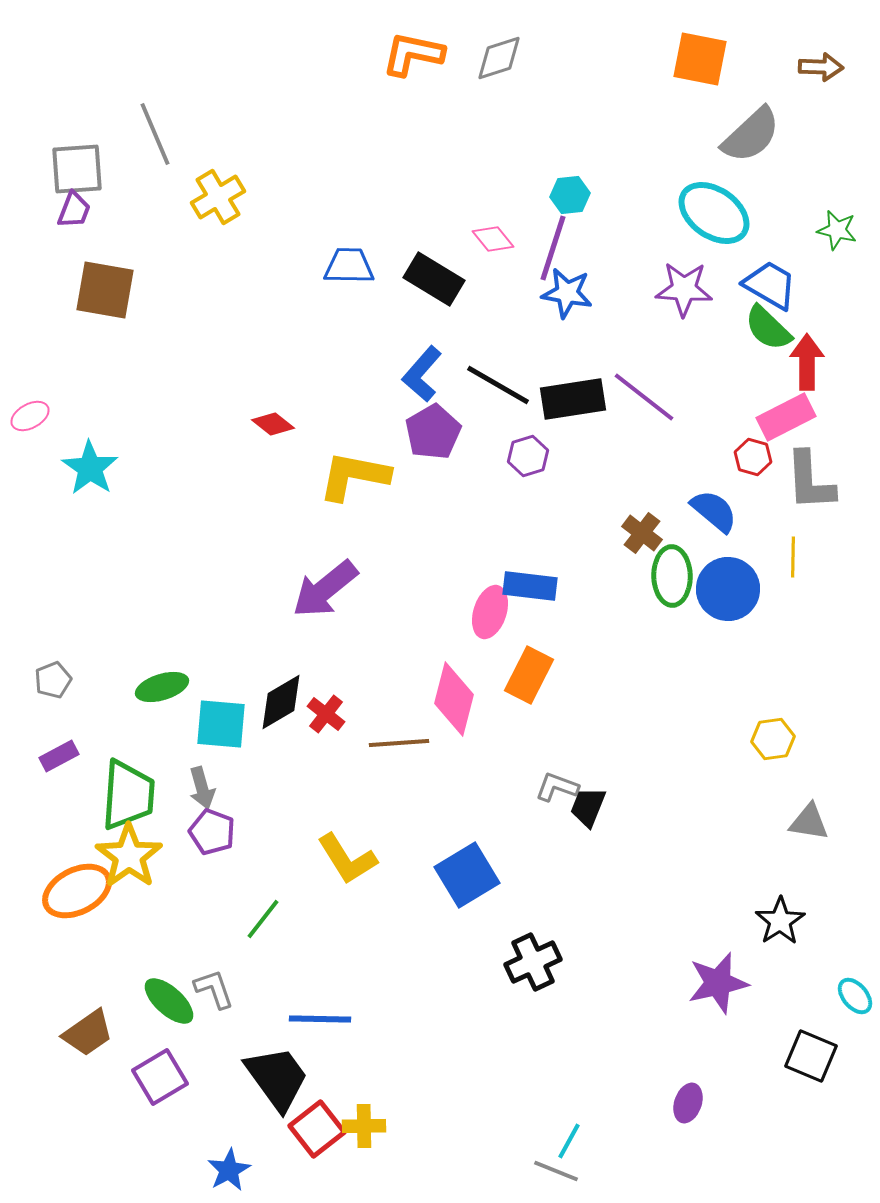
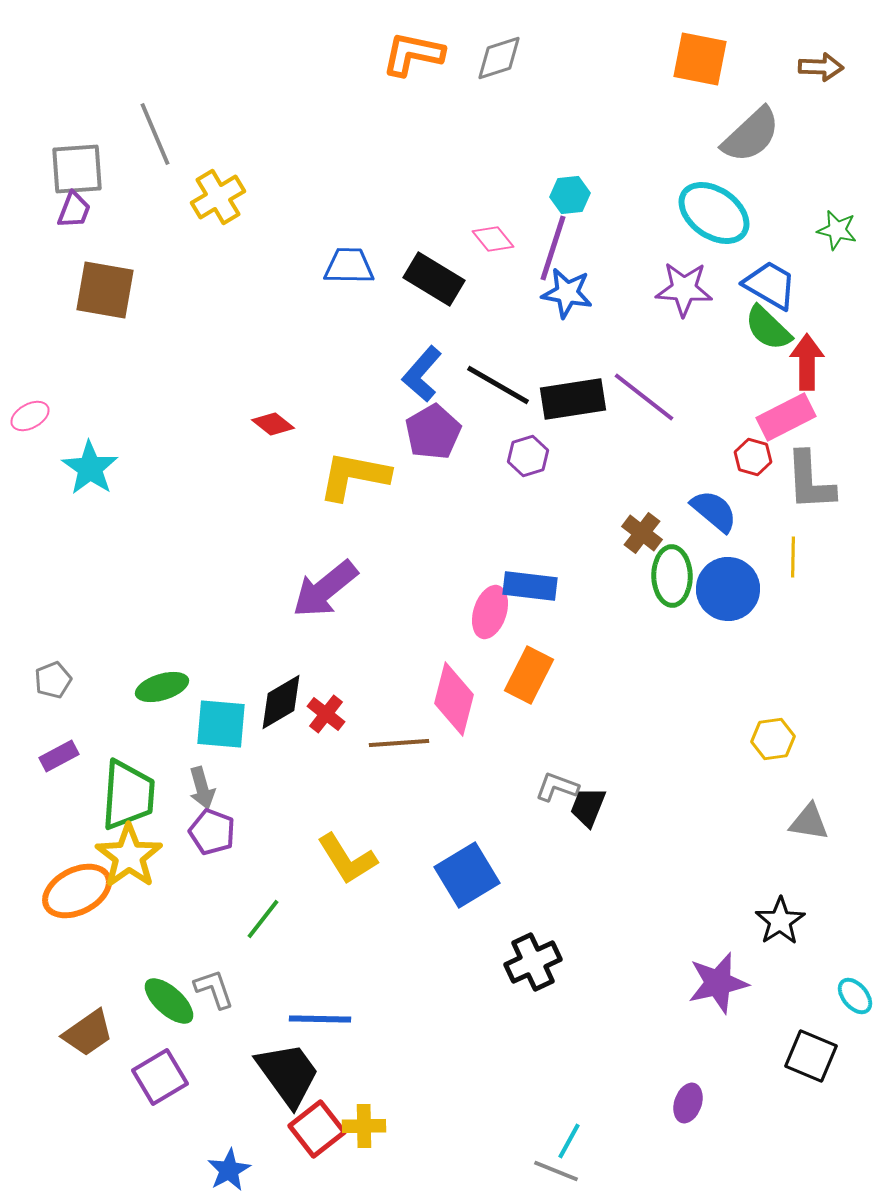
black trapezoid at (277, 1078): moved 11 px right, 4 px up
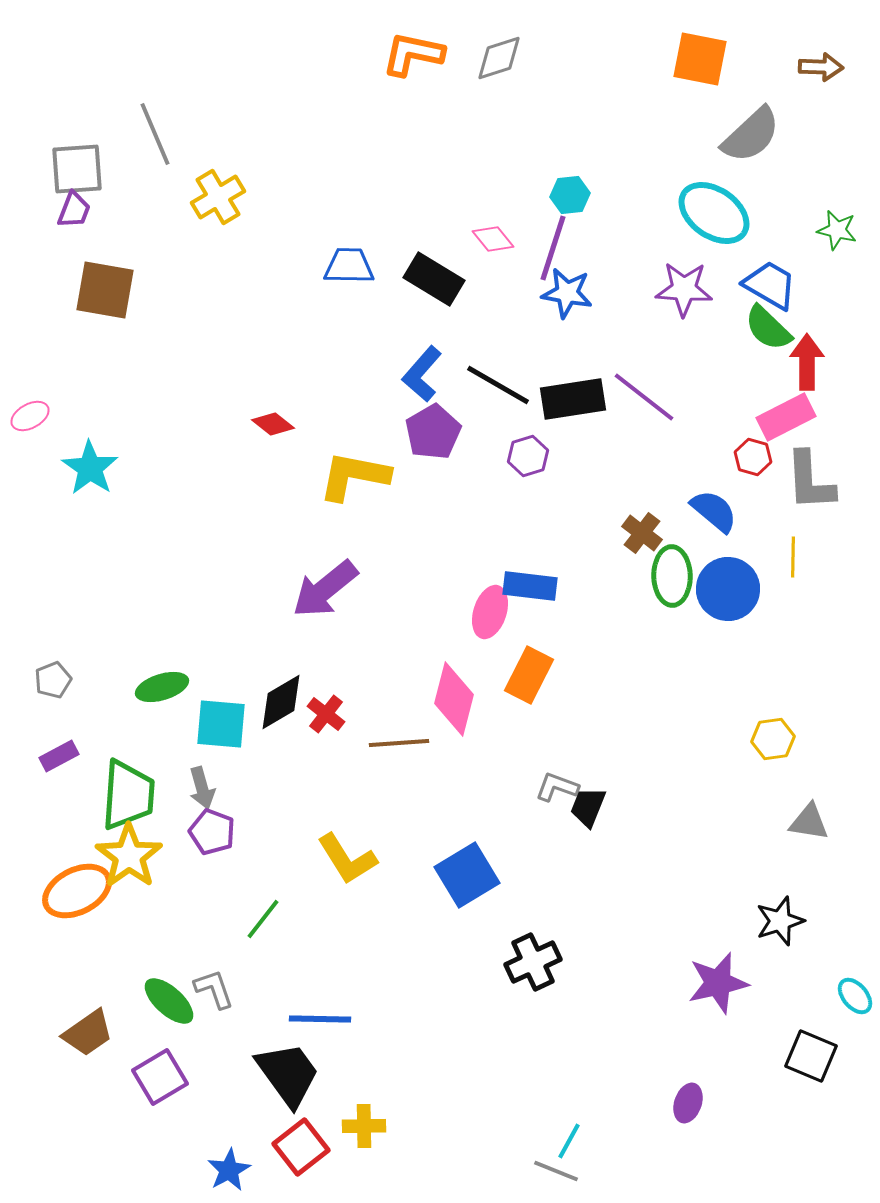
black star at (780, 921): rotated 15 degrees clockwise
red square at (317, 1129): moved 16 px left, 18 px down
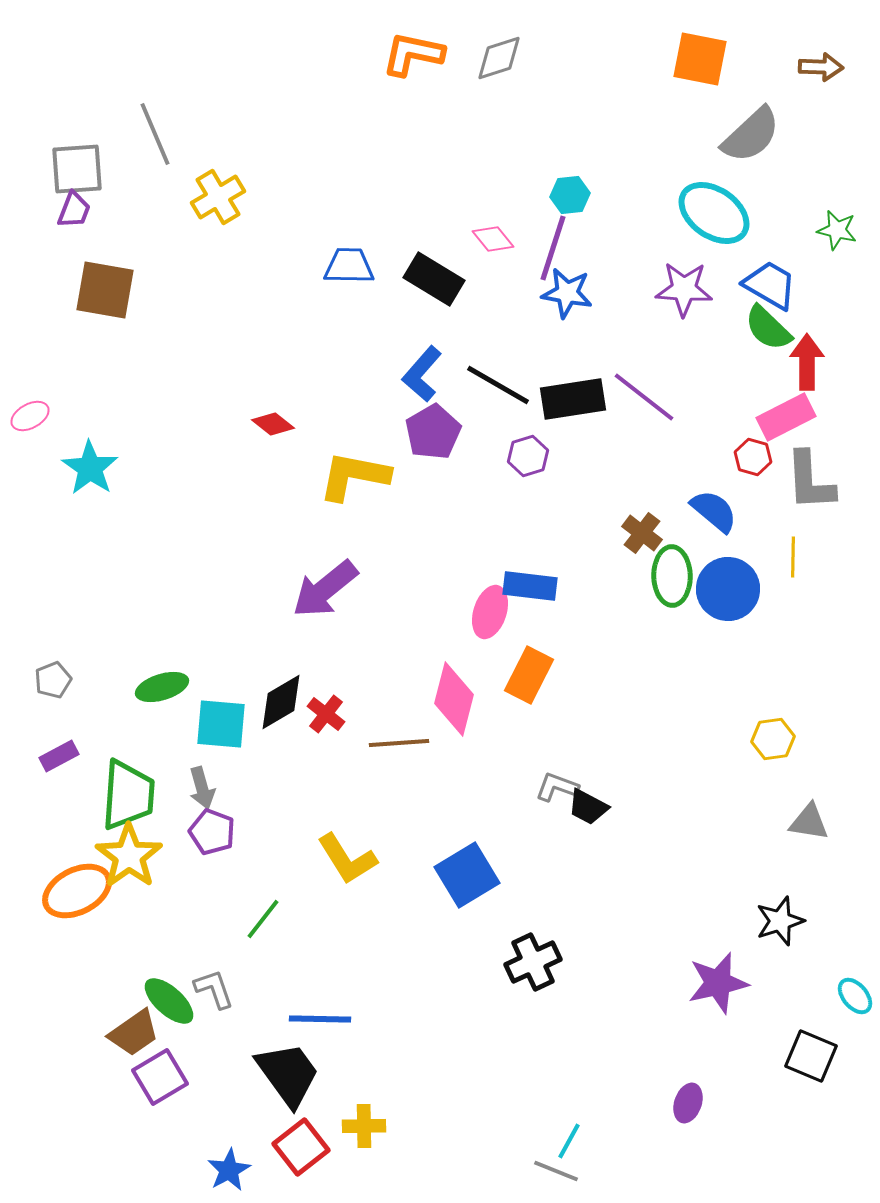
black trapezoid at (588, 807): rotated 84 degrees counterclockwise
brown trapezoid at (88, 1033): moved 46 px right
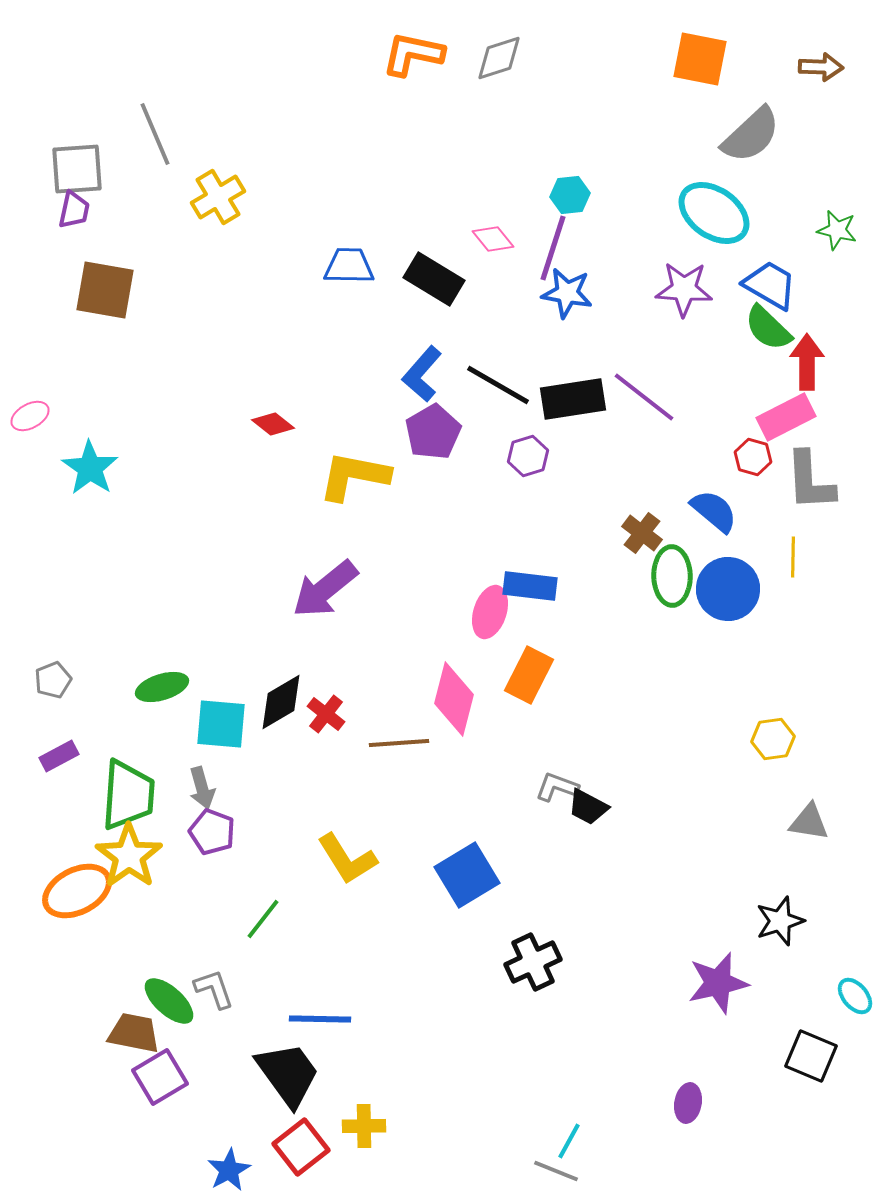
purple trapezoid at (74, 210): rotated 9 degrees counterclockwise
brown trapezoid at (134, 1033): rotated 134 degrees counterclockwise
purple ellipse at (688, 1103): rotated 9 degrees counterclockwise
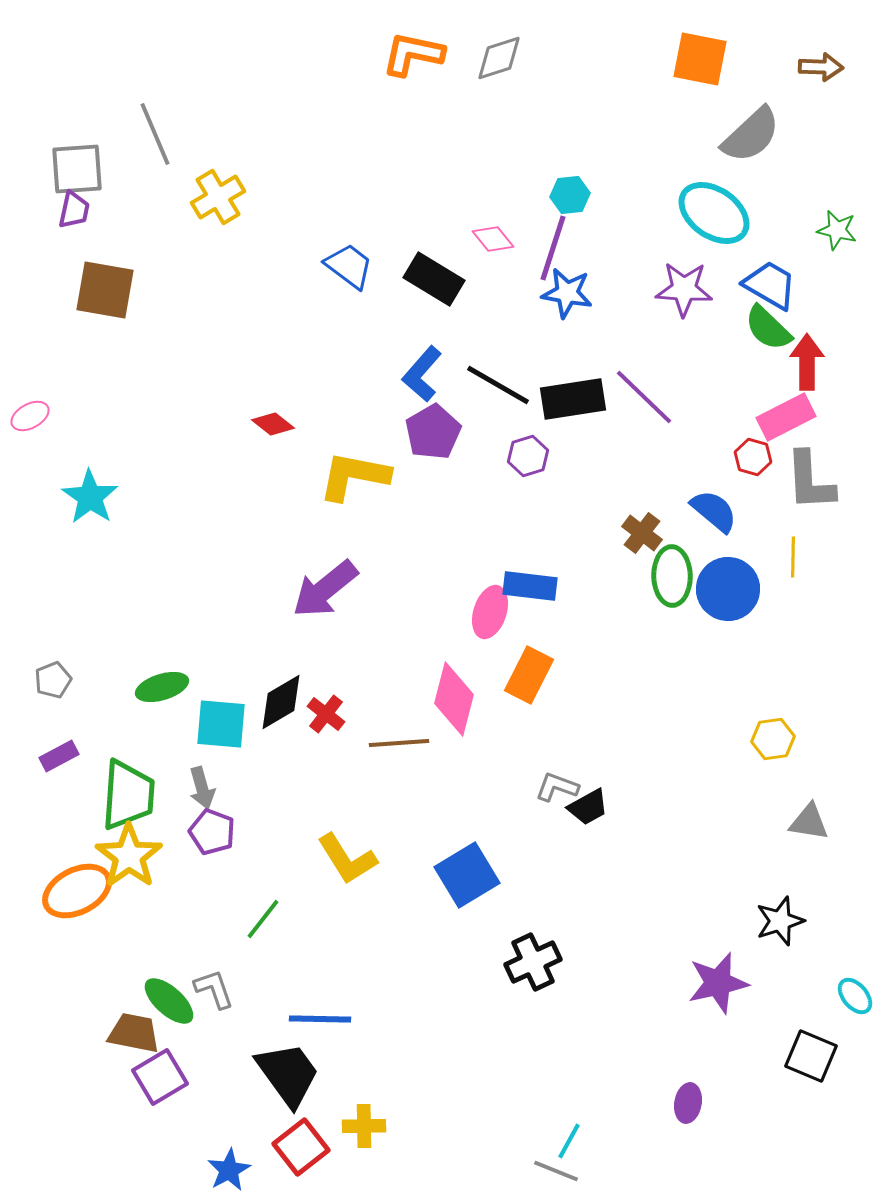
blue trapezoid at (349, 266): rotated 36 degrees clockwise
purple line at (644, 397): rotated 6 degrees clockwise
cyan star at (90, 468): moved 29 px down
black trapezoid at (588, 807): rotated 57 degrees counterclockwise
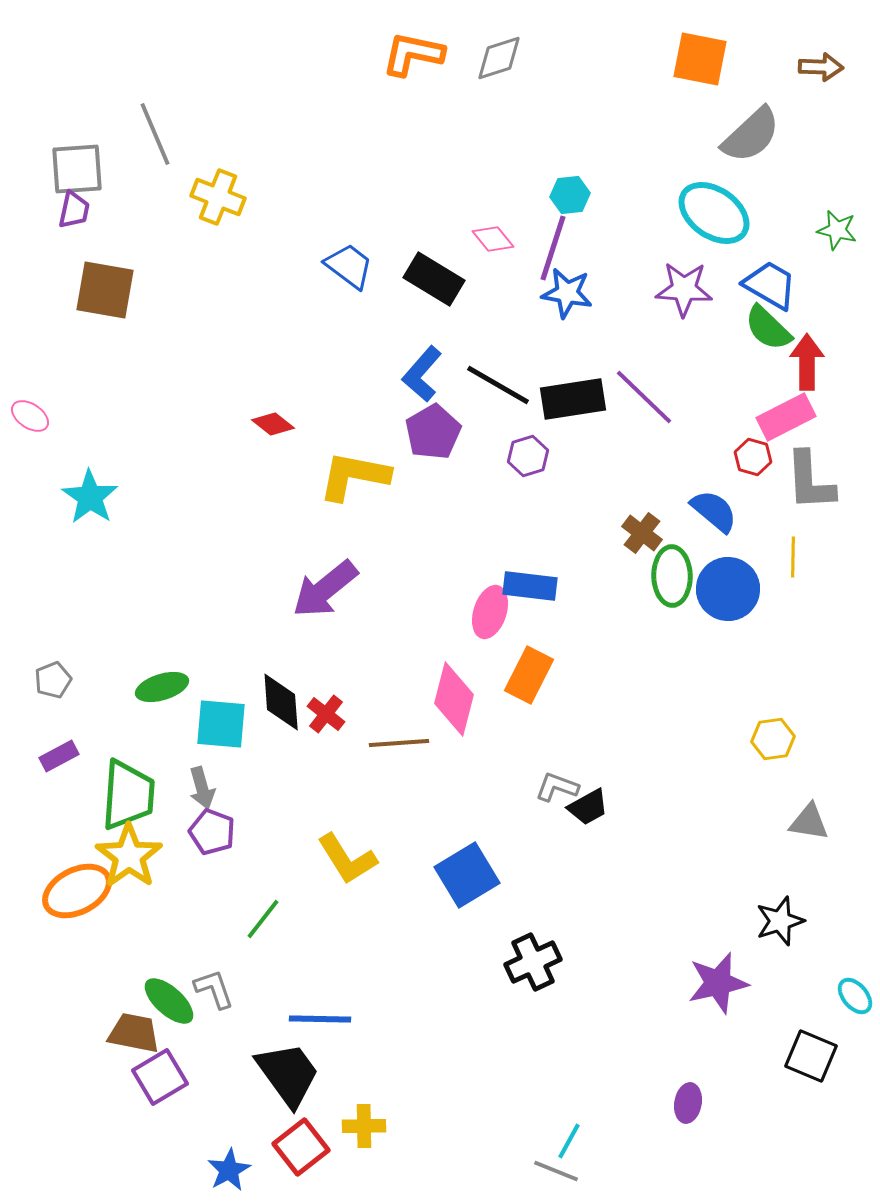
yellow cross at (218, 197): rotated 38 degrees counterclockwise
pink ellipse at (30, 416): rotated 63 degrees clockwise
black diamond at (281, 702): rotated 64 degrees counterclockwise
